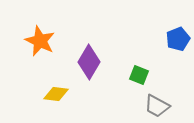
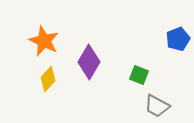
orange star: moved 4 px right
yellow diamond: moved 8 px left, 15 px up; rotated 55 degrees counterclockwise
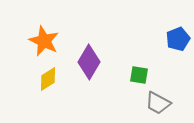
green square: rotated 12 degrees counterclockwise
yellow diamond: rotated 15 degrees clockwise
gray trapezoid: moved 1 px right, 3 px up
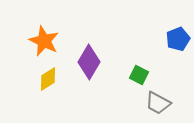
green square: rotated 18 degrees clockwise
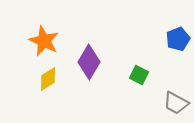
gray trapezoid: moved 18 px right
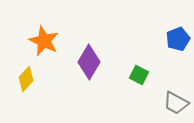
yellow diamond: moved 22 px left; rotated 15 degrees counterclockwise
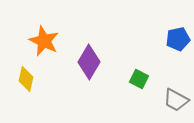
blue pentagon: rotated 10 degrees clockwise
green square: moved 4 px down
yellow diamond: rotated 30 degrees counterclockwise
gray trapezoid: moved 3 px up
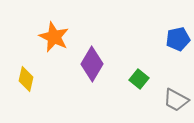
orange star: moved 10 px right, 4 px up
purple diamond: moved 3 px right, 2 px down
green square: rotated 12 degrees clockwise
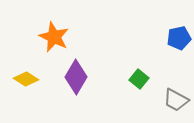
blue pentagon: moved 1 px right, 1 px up
purple diamond: moved 16 px left, 13 px down
yellow diamond: rotated 70 degrees counterclockwise
